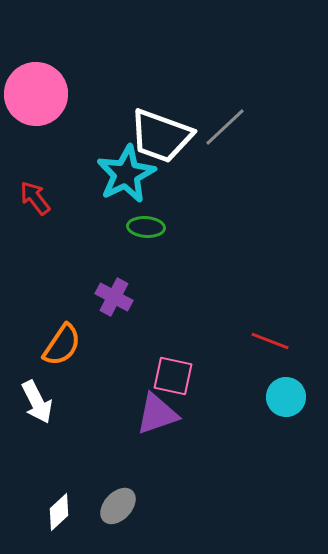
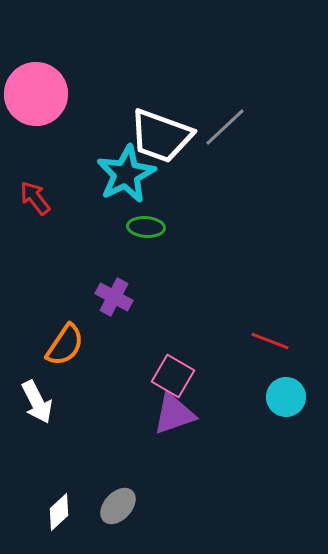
orange semicircle: moved 3 px right
pink square: rotated 18 degrees clockwise
purple triangle: moved 17 px right
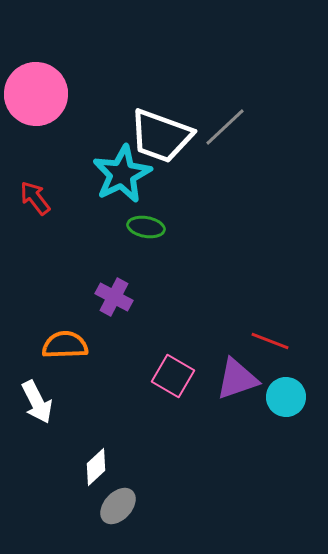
cyan star: moved 4 px left
green ellipse: rotated 6 degrees clockwise
orange semicircle: rotated 126 degrees counterclockwise
purple triangle: moved 63 px right, 35 px up
white diamond: moved 37 px right, 45 px up
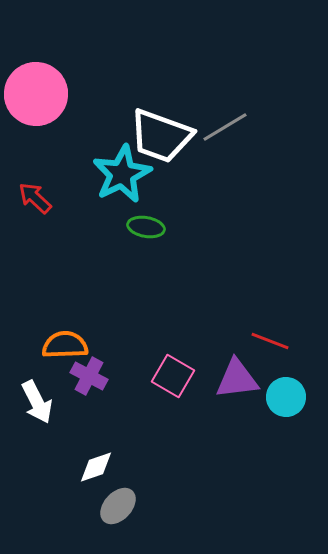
gray line: rotated 12 degrees clockwise
red arrow: rotated 9 degrees counterclockwise
purple cross: moved 25 px left, 79 px down
purple triangle: rotated 12 degrees clockwise
white diamond: rotated 24 degrees clockwise
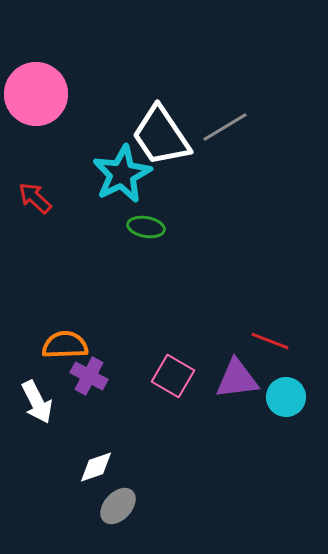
white trapezoid: rotated 36 degrees clockwise
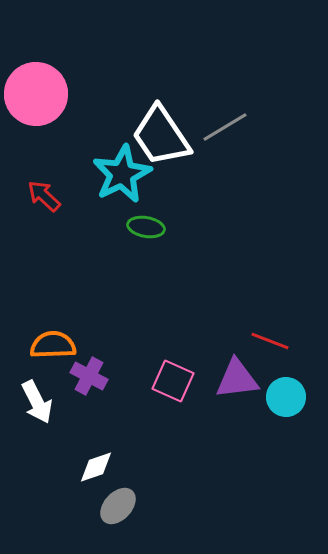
red arrow: moved 9 px right, 2 px up
orange semicircle: moved 12 px left
pink square: moved 5 px down; rotated 6 degrees counterclockwise
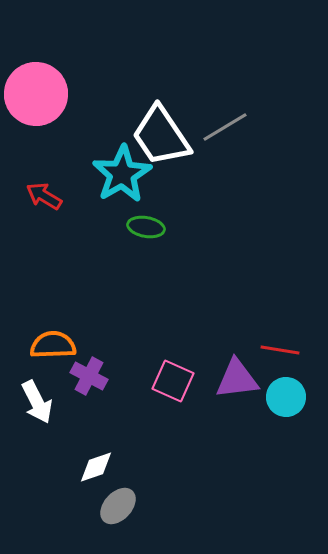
cyan star: rotated 4 degrees counterclockwise
red arrow: rotated 12 degrees counterclockwise
red line: moved 10 px right, 9 px down; rotated 12 degrees counterclockwise
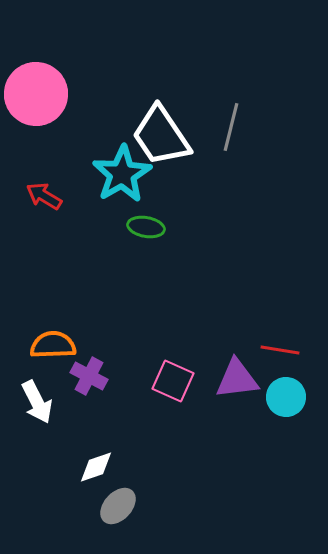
gray line: moved 6 px right; rotated 45 degrees counterclockwise
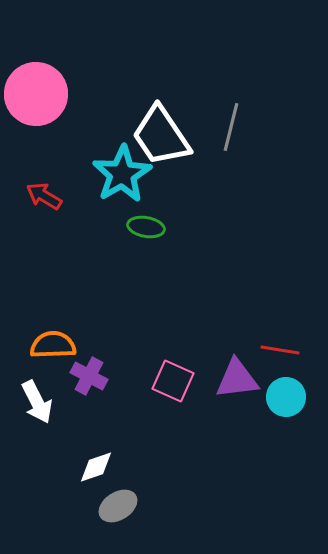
gray ellipse: rotated 15 degrees clockwise
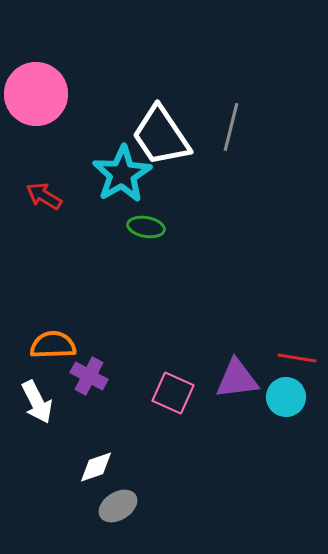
red line: moved 17 px right, 8 px down
pink square: moved 12 px down
